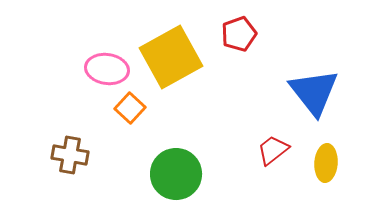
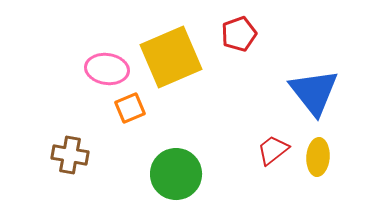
yellow square: rotated 6 degrees clockwise
orange square: rotated 24 degrees clockwise
yellow ellipse: moved 8 px left, 6 px up
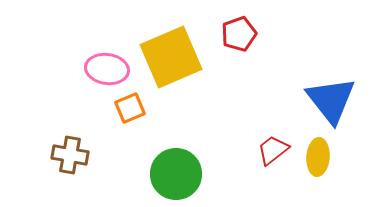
blue triangle: moved 17 px right, 8 px down
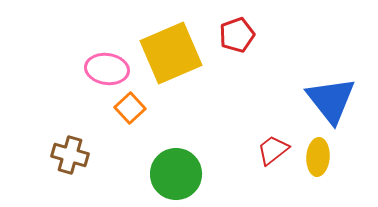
red pentagon: moved 2 px left, 1 px down
yellow square: moved 4 px up
orange square: rotated 20 degrees counterclockwise
brown cross: rotated 6 degrees clockwise
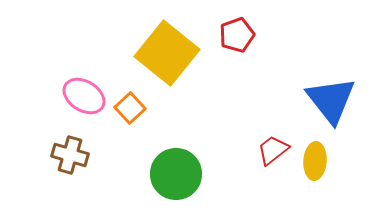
yellow square: moved 4 px left; rotated 28 degrees counterclockwise
pink ellipse: moved 23 px left, 27 px down; rotated 24 degrees clockwise
yellow ellipse: moved 3 px left, 4 px down
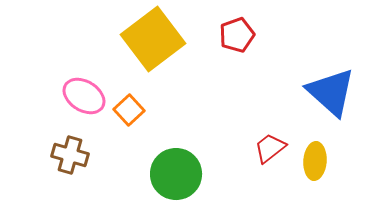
yellow square: moved 14 px left, 14 px up; rotated 14 degrees clockwise
blue triangle: moved 8 px up; rotated 10 degrees counterclockwise
orange square: moved 1 px left, 2 px down
red trapezoid: moved 3 px left, 2 px up
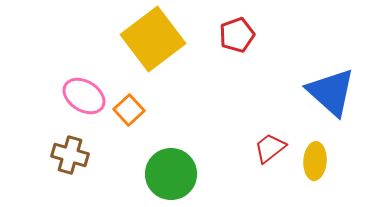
green circle: moved 5 px left
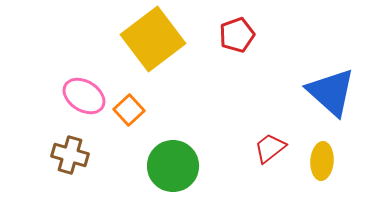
yellow ellipse: moved 7 px right
green circle: moved 2 px right, 8 px up
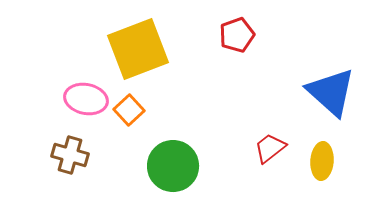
yellow square: moved 15 px left, 10 px down; rotated 16 degrees clockwise
pink ellipse: moved 2 px right, 3 px down; rotated 21 degrees counterclockwise
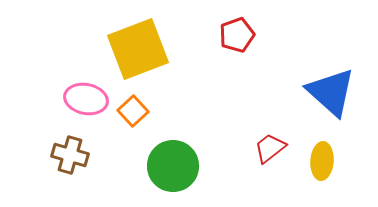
orange square: moved 4 px right, 1 px down
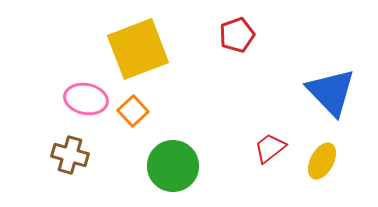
blue triangle: rotated 4 degrees clockwise
yellow ellipse: rotated 24 degrees clockwise
